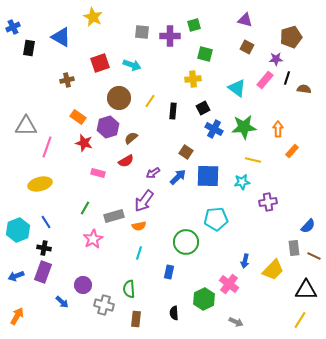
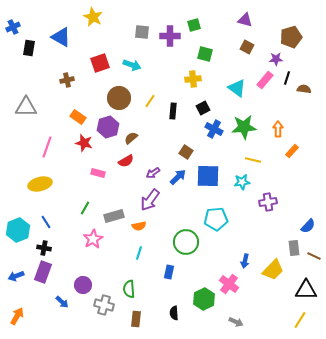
gray triangle at (26, 126): moved 19 px up
purple arrow at (144, 201): moved 6 px right, 1 px up
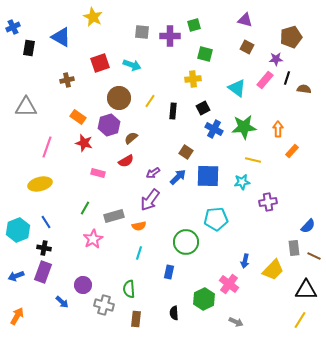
purple hexagon at (108, 127): moved 1 px right, 2 px up
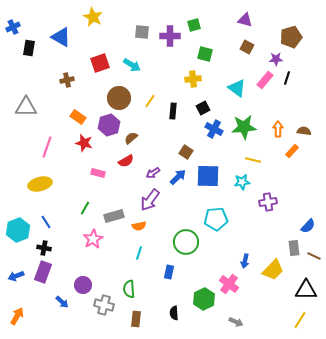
cyan arrow at (132, 65): rotated 12 degrees clockwise
brown semicircle at (304, 89): moved 42 px down
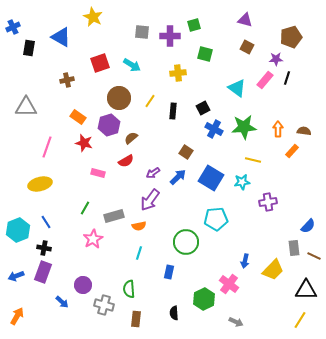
yellow cross at (193, 79): moved 15 px left, 6 px up
blue square at (208, 176): moved 3 px right, 2 px down; rotated 30 degrees clockwise
